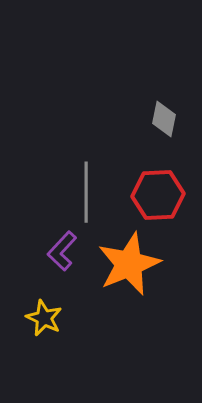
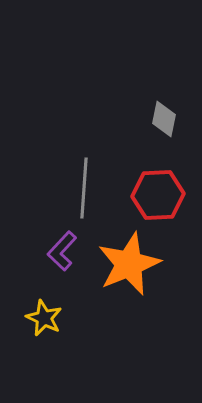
gray line: moved 2 px left, 4 px up; rotated 4 degrees clockwise
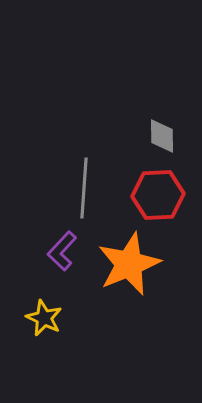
gray diamond: moved 2 px left, 17 px down; rotated 12 degrees counterclockwise
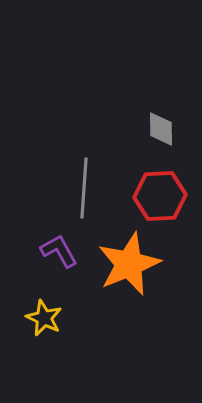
gray diamond: moved 1 px left, 7 px up
red hexagon: moved 2 px right, 1 px down
purple L-shape: moved 3 px left; rotated 108 degrees clockwise
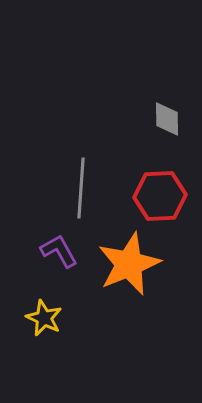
gray diamond: moved 6 px right, 10 px up
gray line: moved 3 px left
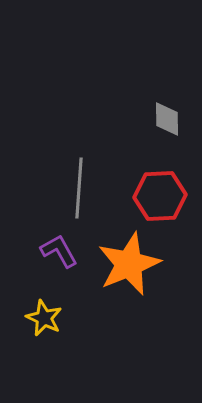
gray line: moved 2 px left
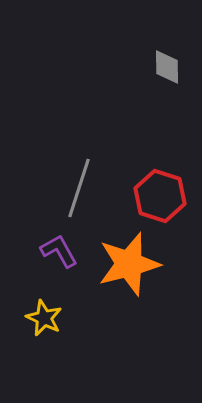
gray diamond: moved 52 px up
gray line: rotated 14 degrees clockwise
red hexagon: rotated 21 degrees clockwise
orange star: rotated 8 degrees clockwise
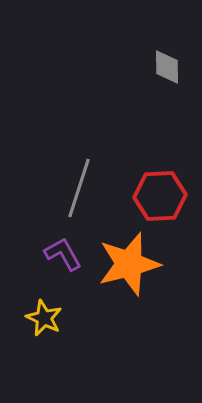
red hexagon: rotated 21 degrees counterclockwise
purple L-shape: moved 4 px right, 3 px down
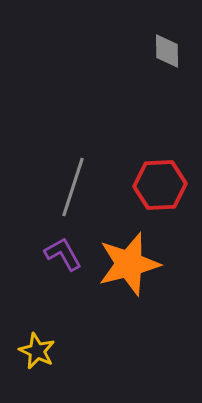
gray diamond: moved 16 px up
gray line: moved 6 px left, 1 px up
red hexagon: moved 11 px up
yellow star: moved 7 px left, 33 px down
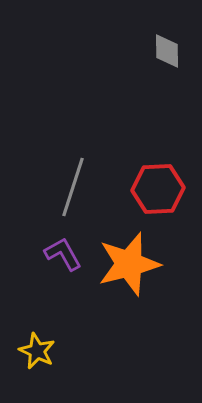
red hexagon: moved 2 px left, 4 px down
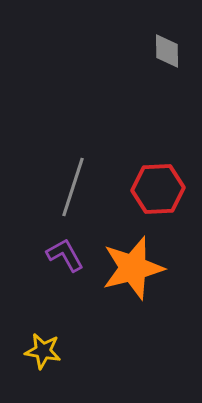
purple L-shape: moved 2 px right, 1 px down
orange star: moved 4 px right, 4 px down
yellow star: moved 6 px right; rotated 15 degrees counterclockwise
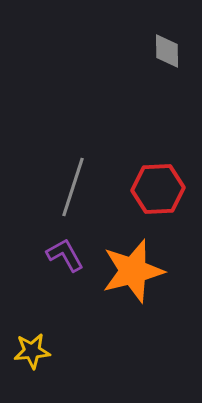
orange star: moved 3 px down
yellow star: moved 11 px left; rotated 15 degrees counterclockwise
